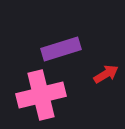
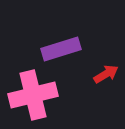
pink cross: moved 8 px left
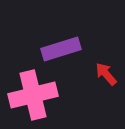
red arrow: rotated 100 degrees counterclockwise
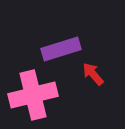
red arrow: moved 13 px left
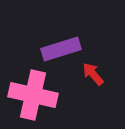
pink cross: rotated 27 degrees clockwise
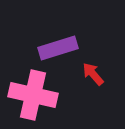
purple rectangle: moved 3 px left, 1 px up
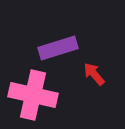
red arrow: moved 1 px right
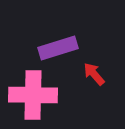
pink cross: rotated 12 degrees counterclockwise
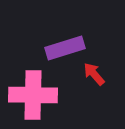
purple rectangle: moved 7 px right
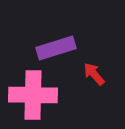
purple rectangle: moved 9 px left
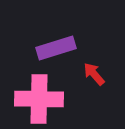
pink cross: moved 6 px right, 4 px down
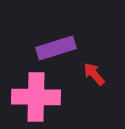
pink cross: moved 3 px left, 2 px up
